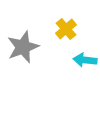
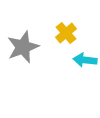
yellow cross: moved 4 px down
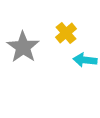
gray star: rotated 16 degrees counterclockwise
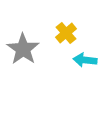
gray star: moved 2 px down
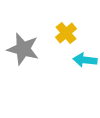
gray star: rotated 20 degrees counterclockwise
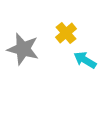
cyan arrow: rotated 25 degrees clockwise
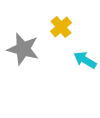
yellow cross: moved 5 px left, 6 px up
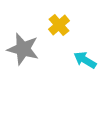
yellow cross: moved 2 px left, 2 px up
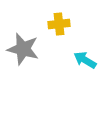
yellow cross: moved 1 px up; rotated 35 degrees clockwise
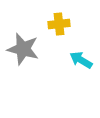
cyan arrow: moved 4 px left
